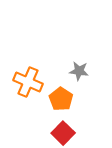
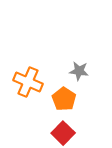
orange pentagon: moved 3 px right
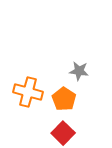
orange cross: moved 10 px down; rotated 8 degrees counterclockwise
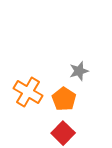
gray star: rotated 24 degrees counterclockwise
orange cross: rotated 16 degrees clockwise
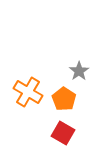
gray star: rotated 18 degrees counterclockwise
red square: rotated 15 degrees counterclockwise
